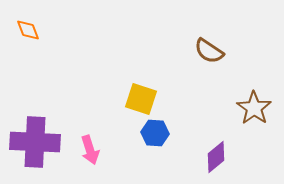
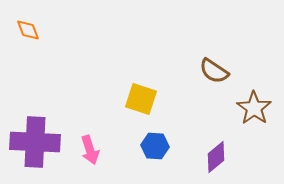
brown semicircle: moved 5 px right, 20 px down
blue hexagon: moved 13 px down
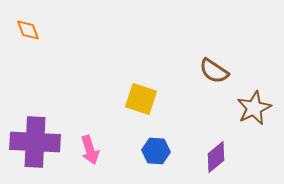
brown star: rotated 12 degrees clockwise
blue hexagon: moved 1 px right, 5 px down
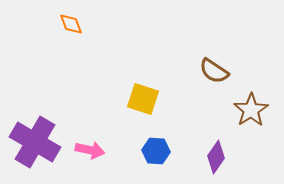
orange diamond: moved 43 px right, 6 px up
yellow square: moved 2 px right
brown star: moved 3 px left, 2 px down; rotated 8 degrees counterclockwise
purple cross: rotated 27 degrees clockwise
pink arrow: rotated 60 degrees counterclockwise
purple diamond: rotated 16 degrees counterclockwise
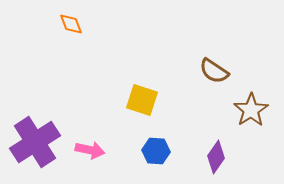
yellow square: moved 1 px left, 1 px down
purple cross: rotated 27 degrees clockwise
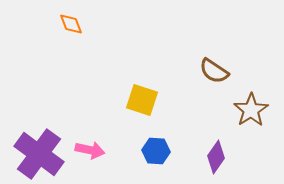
purple cross: moved 4 px right, 12 px down; rotated 21 degrees counterclockwise
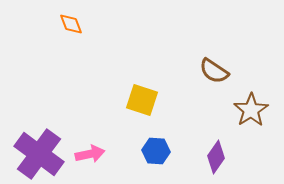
pink arrow: moved 4 px down; rotated 24 degrees counterclockwise
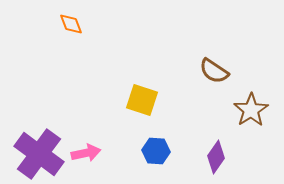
pink arrow: moved 4 px left, 1 px up
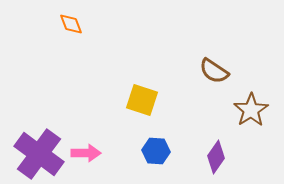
pink arrow: rotated 12 degrees clockwise
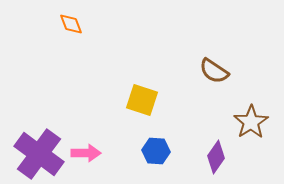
brown star: moved 12 px down
